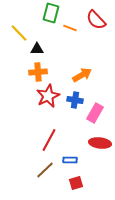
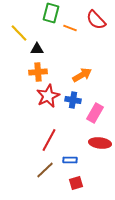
blue cross: moved 2 px left
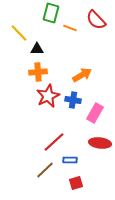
red line: moved 5 px right, 2 px down; rotated 20 degrees clockwise
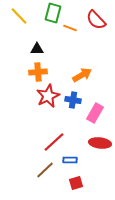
green rectangle: moved 2 px right
yellow line: moved 17 px up
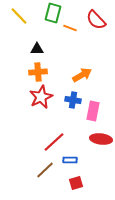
red star: moved 7 px left, 1 px down
pink rectangle: moved 2 px left, 2 px up; rotated 18 degrees counterclockwise
red ellipse: moved 1 px right, 4 px up
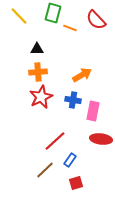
red line: moved 1 px right, 1 px up
blue rectangle: rotated 56 degrees counterclockwise
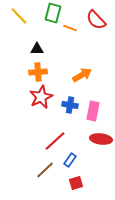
blue cross: moved 3 px left, 5 px down
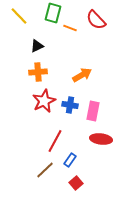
black triangle: moved 3 px up; rotated 24 degrees counterclockwise
red star: moved 3 px right, 4 px down
red line: rotated 20 degrees counterclockwise
red square: rotated 24 degrees counterclockwise
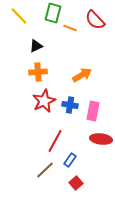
red semicircle: moved 1 px left
black triangle: moved 1 px left
